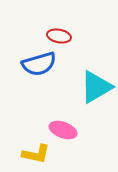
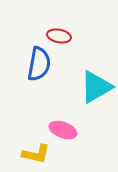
blue semicircle: rotated 64 degrees counterclockwise
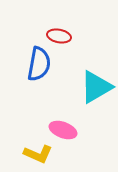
yellow L-shape: moved 2 px right; rotated 12 degrees clockwise
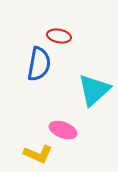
cyan triangle: moved 2 px left, 3 px down; rotated 12 degrees counterclockwise
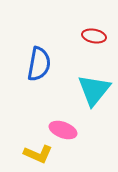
red ellipse: moved 35 px right
cyan triangle: rotated 9 degrees counterclockwise
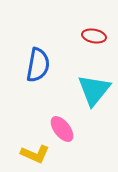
blue semicircle: moved 1 px left, 1 px down
pink ellipse: moved 1 px left, 1 px up; rotated 32 degrees clockwise
yellow L-shape: moved 3 px left
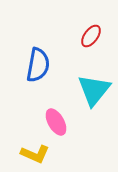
red ellipse: moved 3 px left; rotated 65 degrees counterclockwise
pink ellipse: moved 6 px left, 7 px up; rotated 8 degrees clockwise
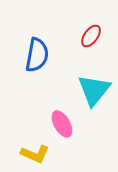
blue semicircle: moved 1 px left, 10 px up
pink ellipse: moved 6 px right, 2 px down
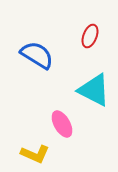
red ellipse: moved 1 px left; rotated 15 degrees counterclockwise
blue semicircle: rotated 68 degrees counterclockwise
cyan triangle: rotated 42 degrees counterclockwise
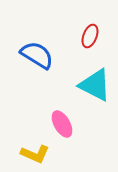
cyan triangle: moved 1 px right, 5 px up
